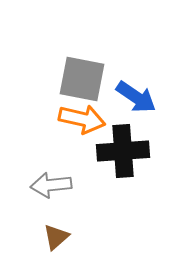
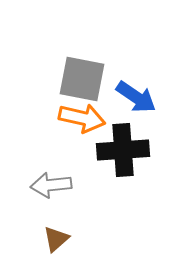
orange arrow: moved 1 px up
black cross: moved 1 px up
brown triangle: moved 2 px down
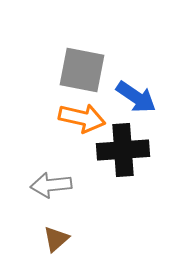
gray square: moved 9 px up
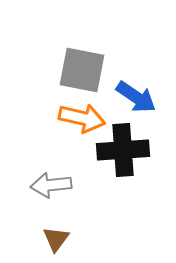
brown triangle: rotated 12 degrees counterclockwise
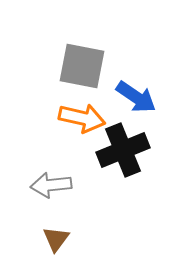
gray square: moved 4 px up
black cross: rotated 18 degrees counterclockwise
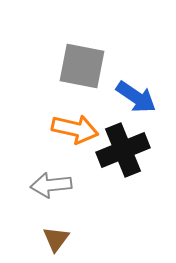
orange arrow: moved 7 px left, 11 px down
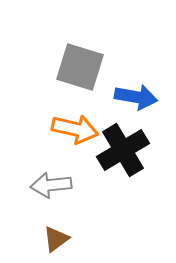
gray square: moved 2 px left, 1 px down; rotated 6 degrees clockwise
blue arrow: rotated 24 degrees counterclockwise
black cross: rotated 9 degrees counterclockwise
brown triangle: rotated 16 degrees clockwise
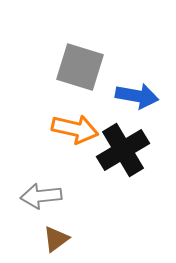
blue arrow: moved 1 px right, 1 px up
gray arrow: moved 10 px left, 11 px down
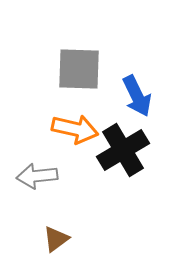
gray square: moved 1 px left, 2 px down; rotated 15 degrees counterclockwise
blue arrow: rotated 54 degrees clockwise
gray arrow: moved 4 px left, 20 px up
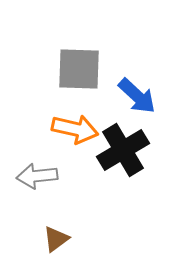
blue arrow: rotated 21 degrees counterclockwise
